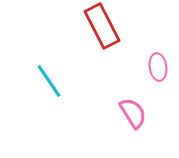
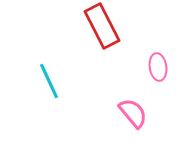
cyan line: rotated 9 degrees clockwise
pink semicircle: rotated 8 degrees counterclockwise
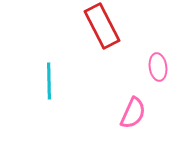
cyan line: rotated 24 degrees clockwise
pink semicircle: rotated 64 degrees clockwise
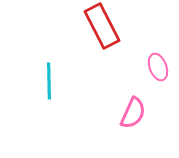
pink ellipse: rotated 12 degrees counterclockwise
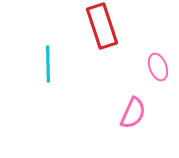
red rectangle: rotated 9 degrees clockwise
cyan line: moved 1 px left, 17 px up
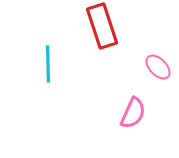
pink ellipse: rotated 24 degrees counterclockwise
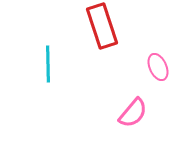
pink ellipse: rotated 20 degrees clockwise
pink semicircle: rotated 16 degrees clockwise
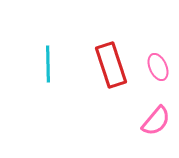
red rectangle: moved 9 px right, 39 px down
pink semicircle: moved 23 px right, 8 px down
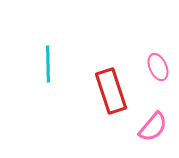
red rectangle: moved 26 px down
pink semicircle: moved 3 px left, 6 px down
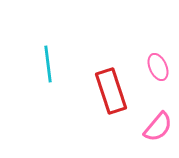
cyan line: rotated 6 degrees counterclockwise
pink semicircle: moved 5 px right
